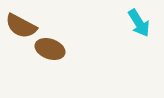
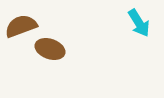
brown semicircle: rotated 132 degrees clockwise
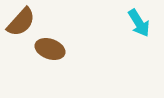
brown semicircle: moved 4 px up; rotated 152 degrees clockwise
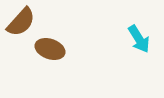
cyan arrow: moved 16 px down
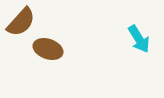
brown ellipse: moved 2 px left
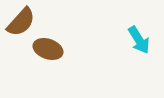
cyan arrow: moved 1 px down
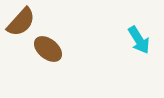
brown ellipse: rotated 20 degrees clockwise
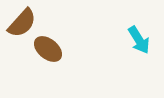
brown semicircle: moved 1 px right, 1 px down
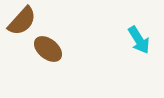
brown semicircle: moved 2 px up
